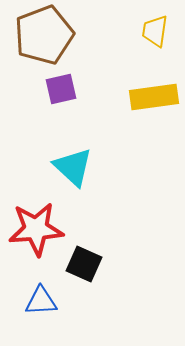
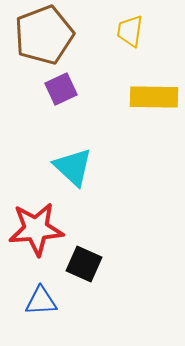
yellow trapezoid: moved 25 px left
purple square: rotated 12 degrees counterclockwise
yellow rectangle: rotated 9 degrees clockwise
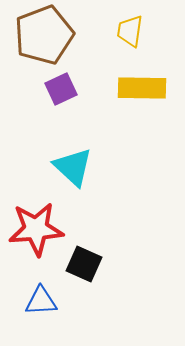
yellow rectangle: moved 12 px left, 9 px up
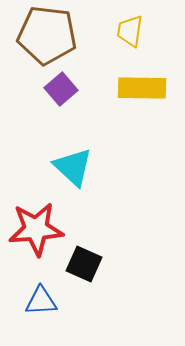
brown pentagon: moved 3 px right; rotated 28 degrees clockwise
purple square: rotated 16 degrees counterclockwise
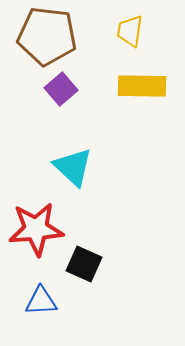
brown pentagon: moved 1 px down
yellow rectangle: moved 2 px up
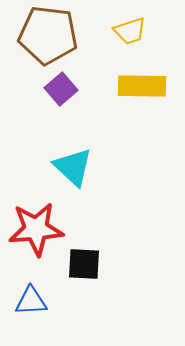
yellow trapezoid: rotated 116 degrees counterclockwise
brown pentagon: moved 1 px right, 1 px up
black square: rotated 21 degrees counterclockwise
blue triangle: moved 10 px left
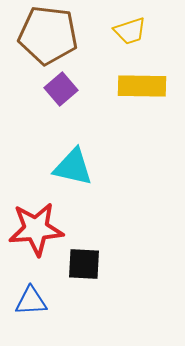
cyan triangle: rotated 30 degrees counterclockwise
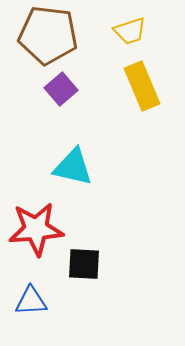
yellow rectangle: rotated 66 degrees clockwise
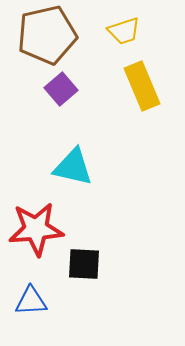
yellow trapezoid: moved 6 px left
brown pentagon: moved 1 px left; rotated 20 degrees counterclockwise
